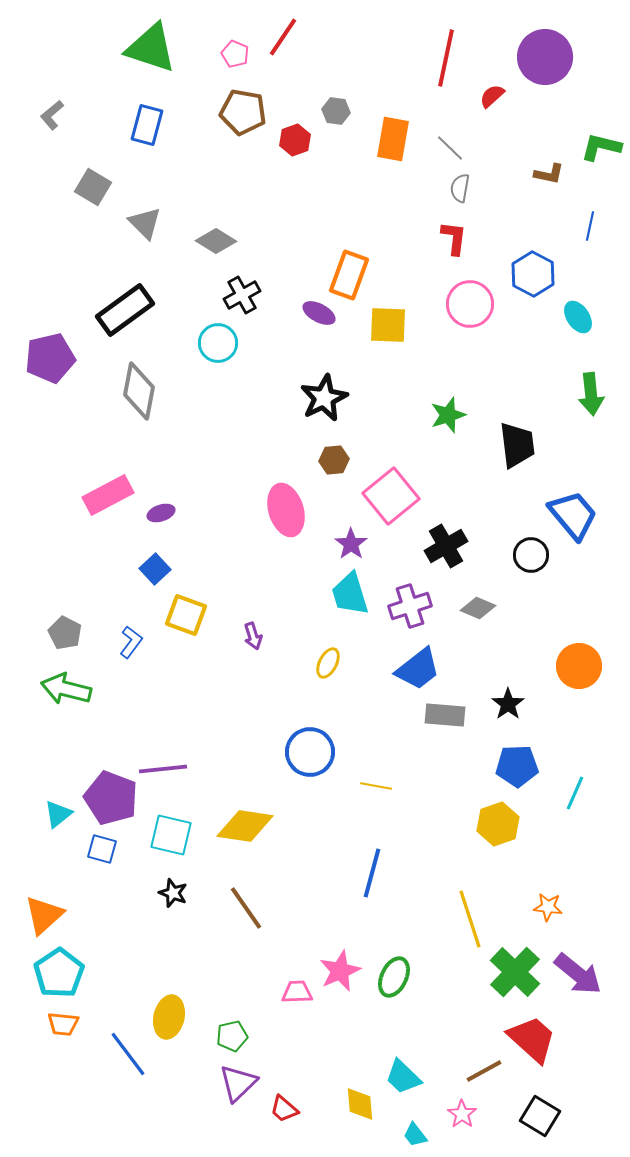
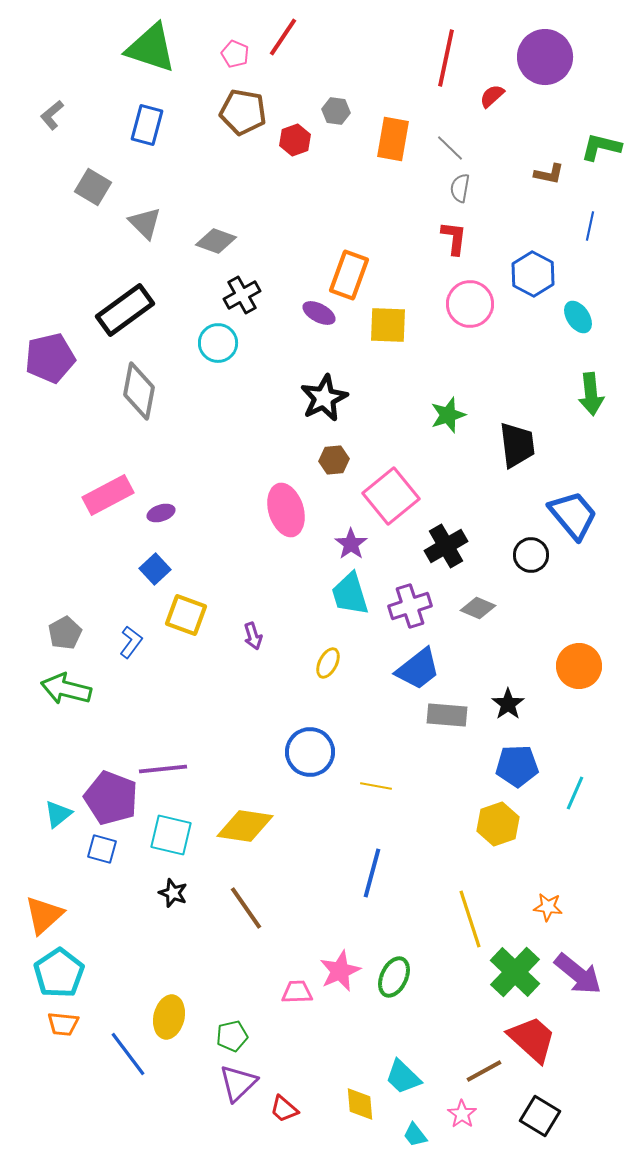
gray diamond at (216, 241): rotated 12 degrees counterclockwise
gray pentagon at (65, 633): rotated 16 degrees clockwise
gray rectangle at (445, 715): moved 2 px right
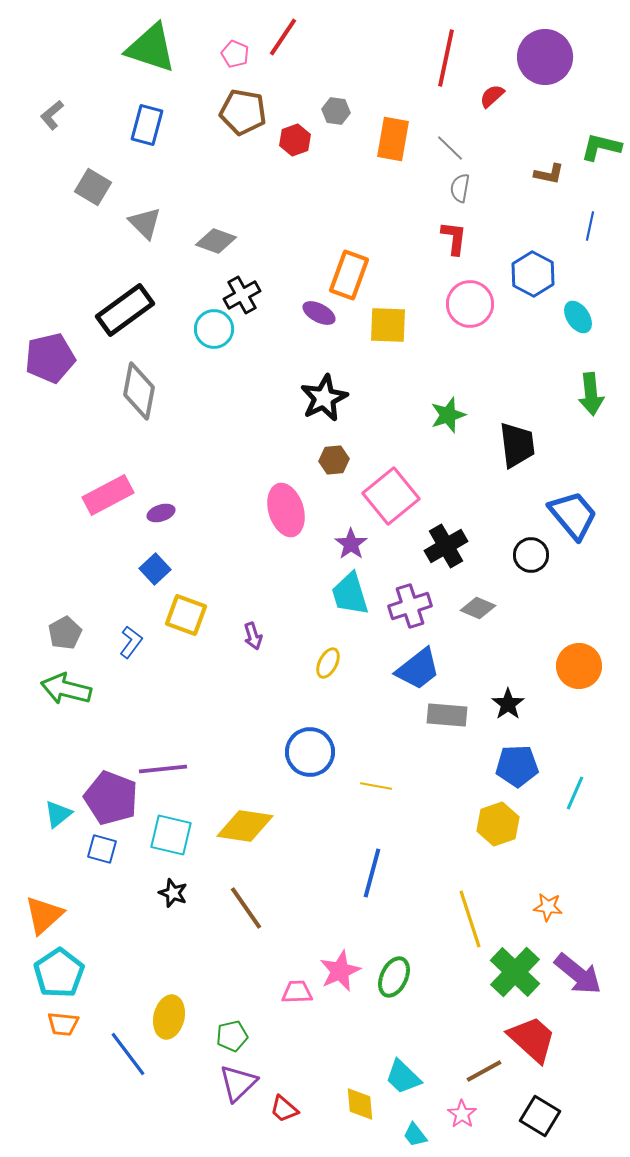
cyan circle at (218, 343): moved 4 px left, 14 px up
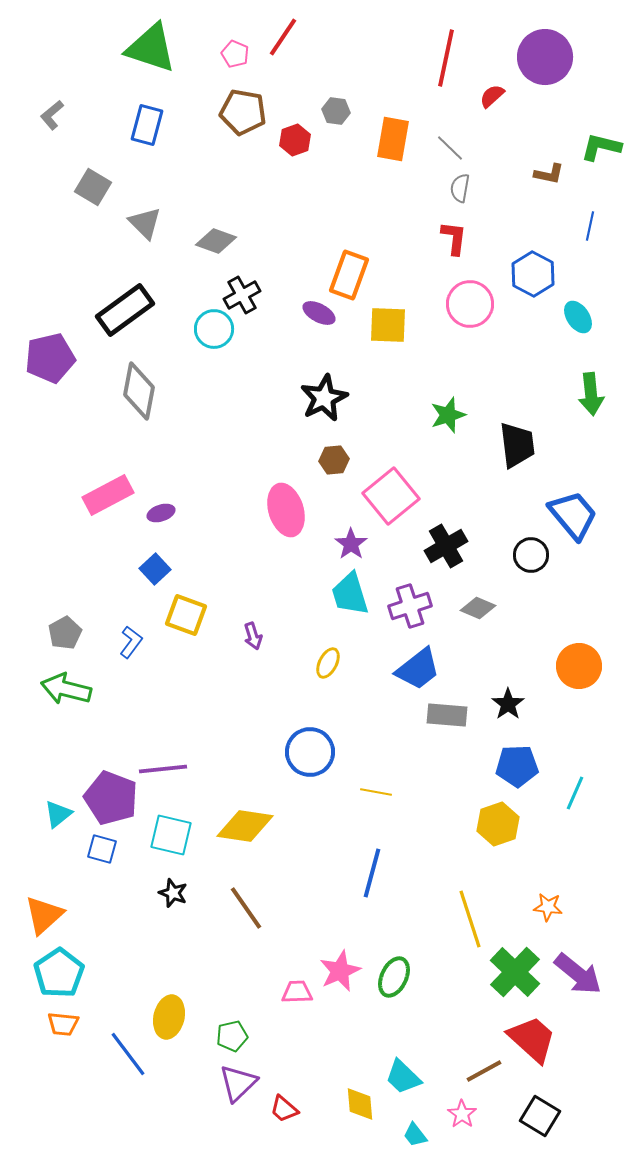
yellow line at (376, 786): moved 6 px down
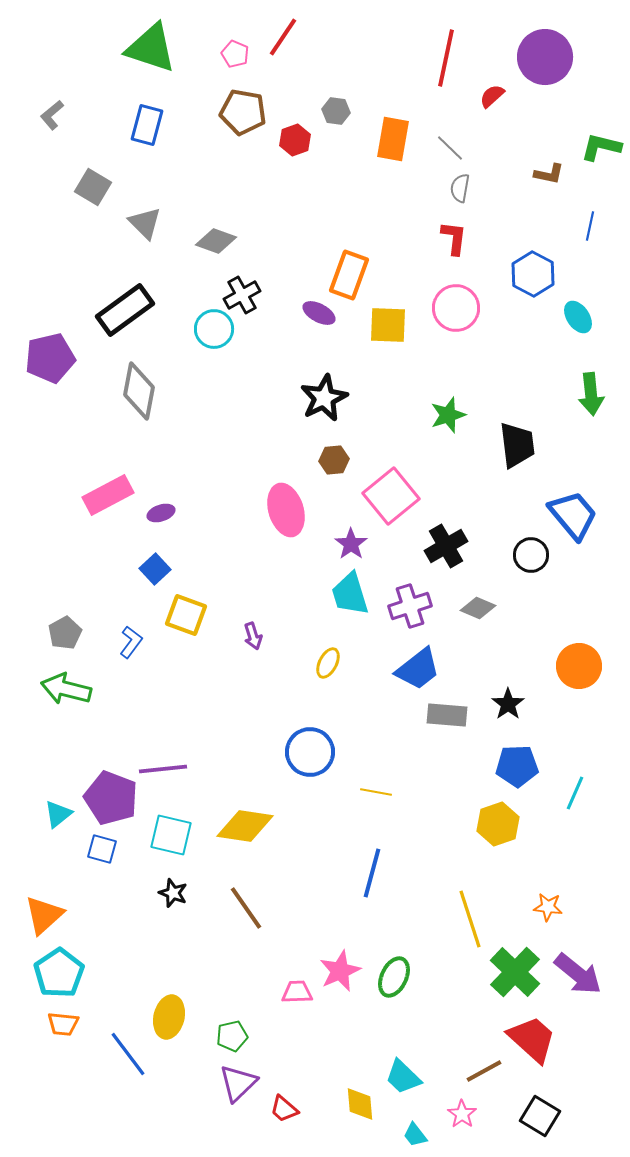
pink circle at (470, 304): moved 14 px left, 4 px down
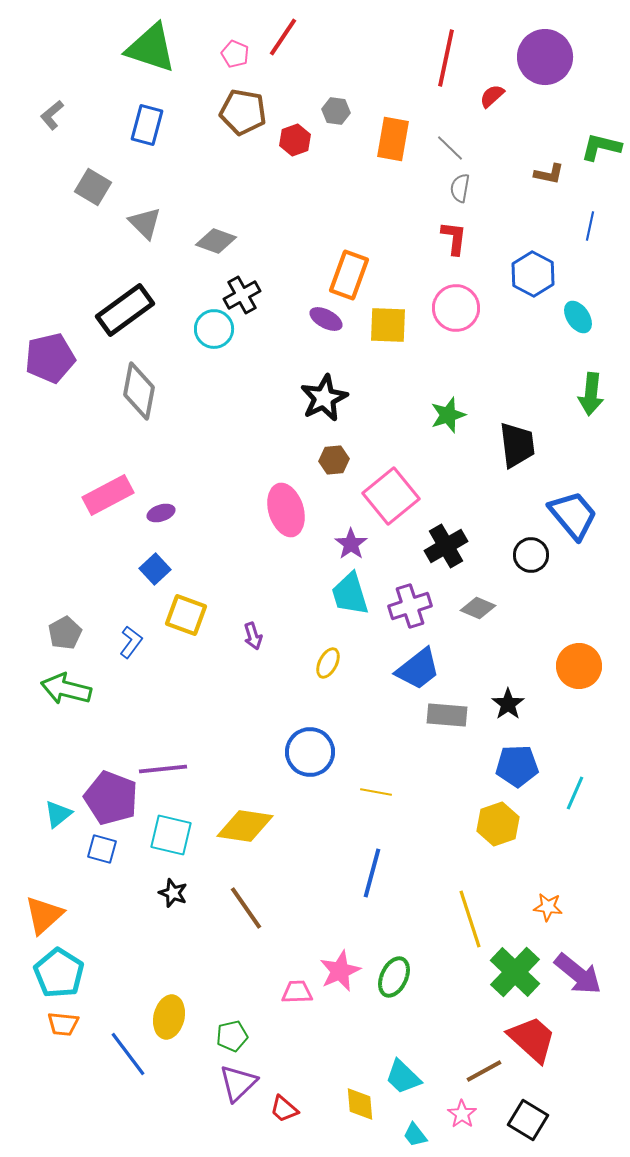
purple ellipse at (319, 313): moved 7 px right, 6 px down
green arrow at (591, 394): rotated 12 degrees clockwise
cyan pentagon at (59, 973): rotated 6 degrees counterclockwise
black square at (540, 1116): moved 12 px left, 4 px down
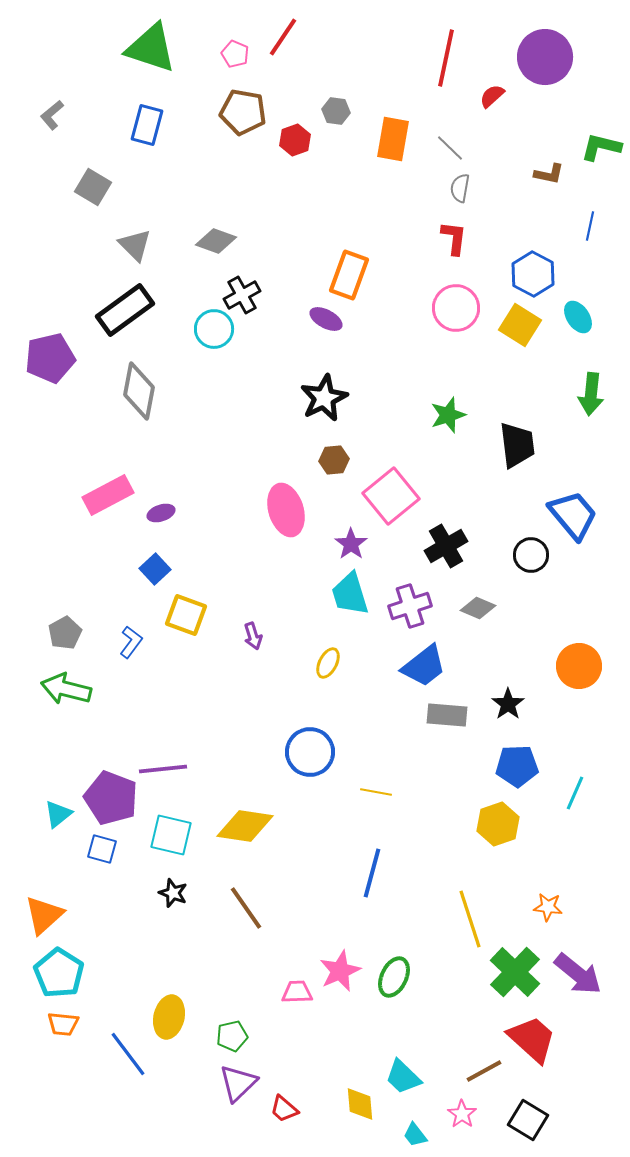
gray triangle at (145, 223): moved 10 px left, 22 px down
yellow square at (388, 325): moved 132 px right; rotated 30 degrees clockwise
blue trapezoid at (418, 669): moved 6 px right, 3 px up
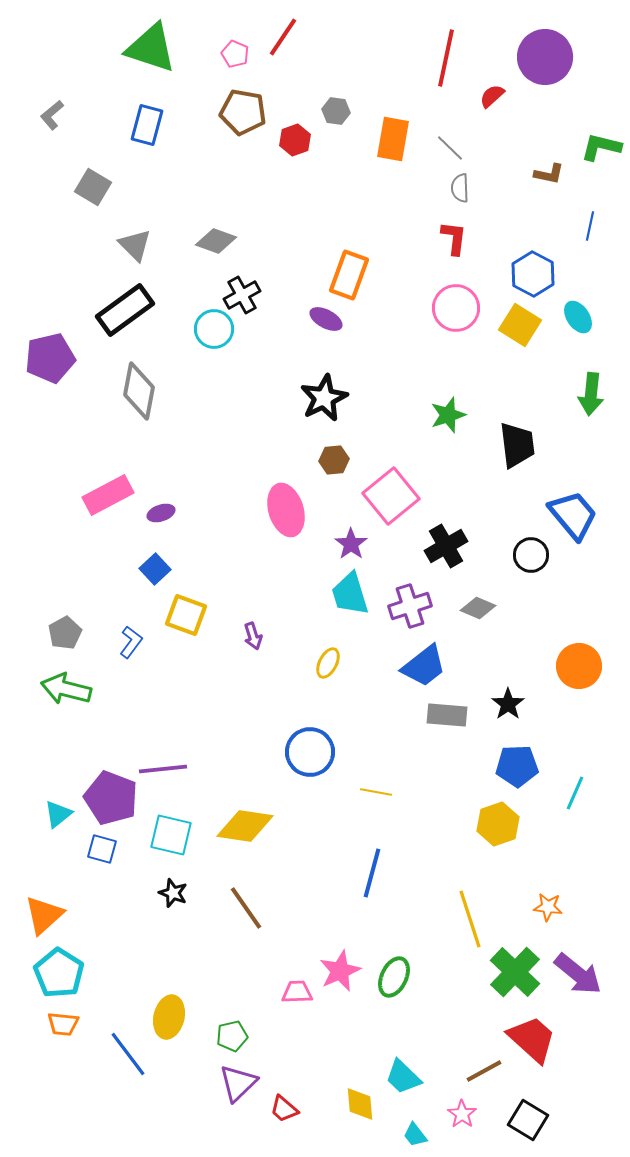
gray semicircle at (460, 188): rotated 12 degrees counterclockwise
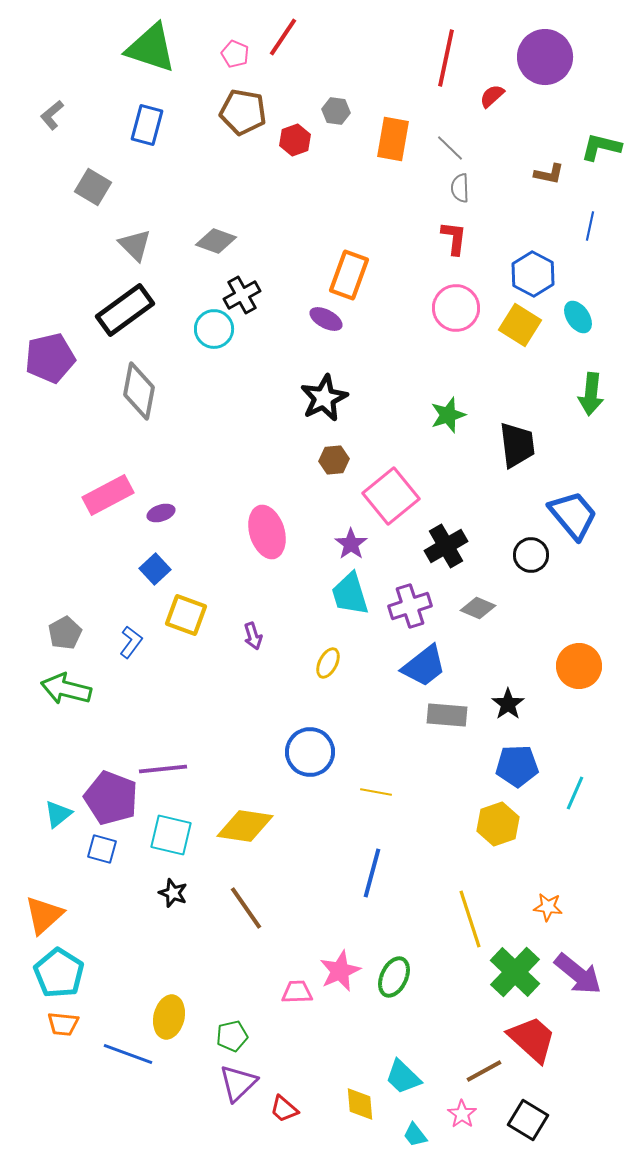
pink ellipse at (286, 510): moved 19 px left, 22 px down
blue line at (128, 1054): rotated 33 degrees counterclockwise
